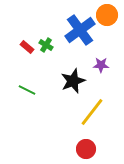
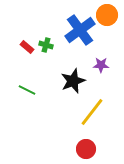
green cross: rotated 16 degrees counterclockwise
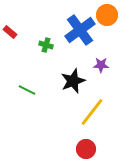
red rectangle: moved 17 px left, 15 px up
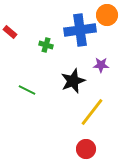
blue cross: rotated 28 degrees clockwise
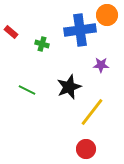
red rectangle: moved 1 px right
green cross: moved 4 px left, 1 px up
black star: moved 4 px left, 6 px down
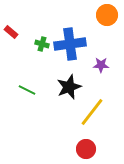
blue cross: moved 10 px left, 14 px down
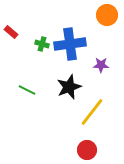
red circle: moved 1 px right, 1 px down
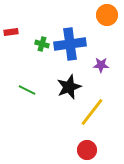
red rectangle: rotated 48 degrees counterclockwise
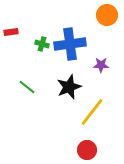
green line: moved 3 px up; rotated 12 degrees clockwise
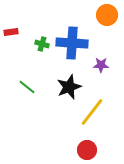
blue cross: moved 2 px right, 1 px up; rotated 12 degrees clockwise
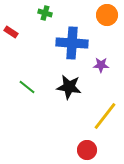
red rectangle: rotated 40 degrees clockwise
green cross: moved 3 px right, 31 px up
black star: rotated 30 degrees clockwise
yellow line: moved 13 px right, 4 px down
